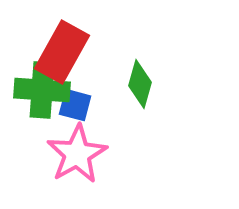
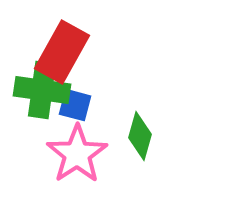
green diamond: moved 52 px down
green cross: rotated 4 degrees clockwise
pink star: rotated 4 degrees counterclockwise
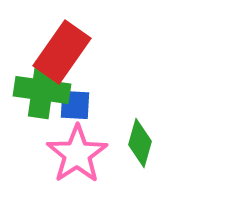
red rectangle: rotated 6 degrees clockwise
blue square: rotated 12 degrees counterclockwise
green diamond: moved 7 px down
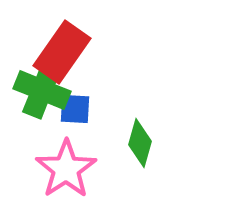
green cross: rotated 14 degrees clockwise
blue square: moved 4 px down
pink star: moved 11 px left, 15 px down
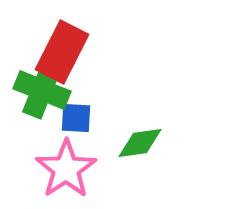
red rectangle: rotated 8 degrees counterclockwise
blue square: moved 1 px right, 9 px down
green diamond: rotated 66 degrees clockwise
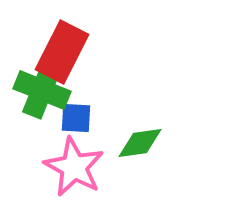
pink star: moved 8 px right, 2 px up; rotated 10 degrees counterclockwise
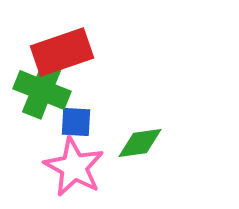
red rectangle: rotated 44 degrees clockwise
blue square: moved 4 px down
